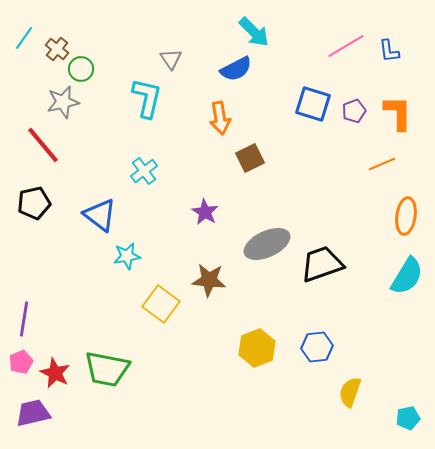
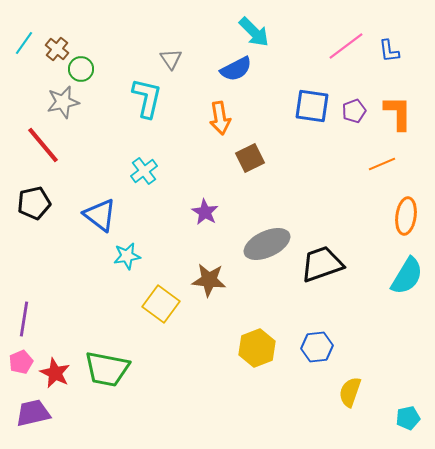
cyan line: moved 5 px down
pink line: rotated 6 degrees counterclockwise
blue square: moved 1 px left, 2 px down; rotated 9 degrees counterclockwise
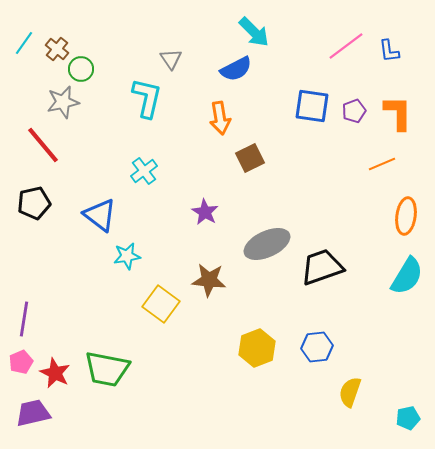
black trapezoid: moved 3 px down
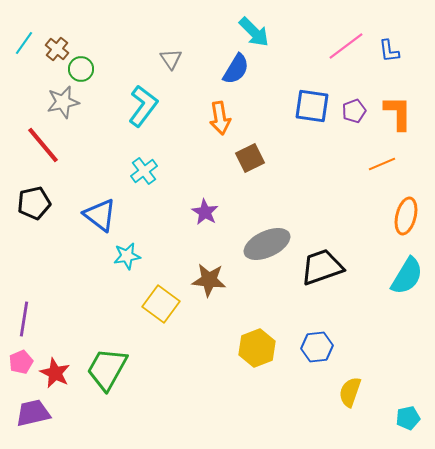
blue semicircle: rotated 32 degrees counterclockwise
cyan L-shape: moved 4 px left, 8 px down; rotated 24 degrees clockwise
orange ellipse: rotated 6 degrees clockwise
green trapezoid: rotated 108 degrees clockwise
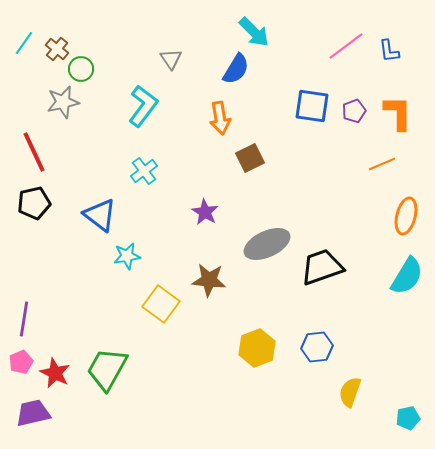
red line: moved 9 px left, 7 px down; rotated 15 degrees clockwise
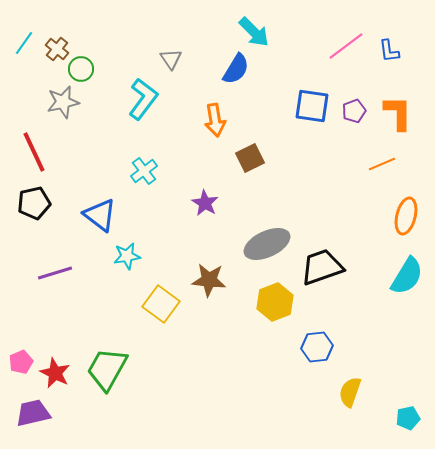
cyan L-shape: moved 7 px up
orange arrow: moved 5 px left, 2 px down
purple star: moved 9 px up
purple line: moved 31 px right, 46 px up; rotated 64 degrees clockwise
yellow hexagon: moved 18 px right, 46 px up
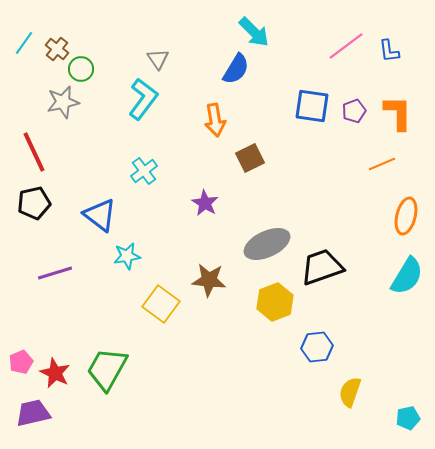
gray triangle: moved 13 px left
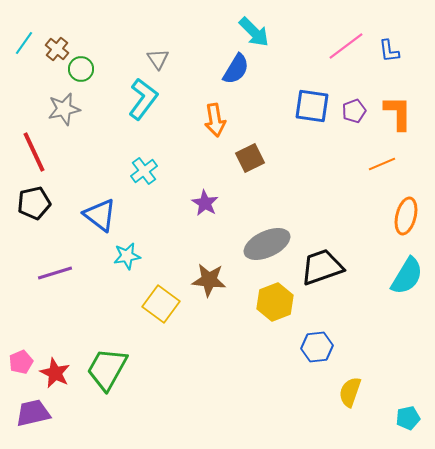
gray star: moved 1 px right, 7 px down
